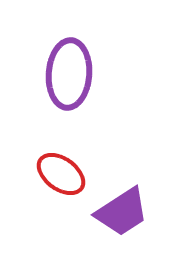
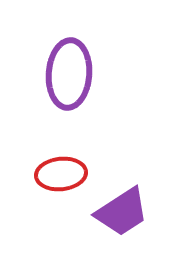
red ellipse: rotated 42 degrees counterclockwise
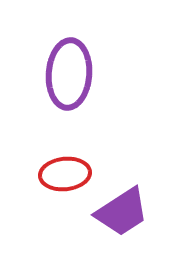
red ellipse: moved 4 px right
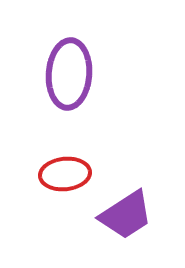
purple trapezoid: moved 4 px right, 3 px down
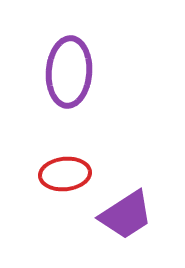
purple ellipse: moved 2 px up
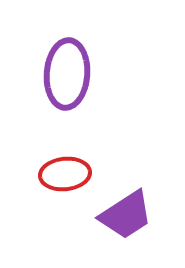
purple ellipse: moved 2 px left, 2 px down
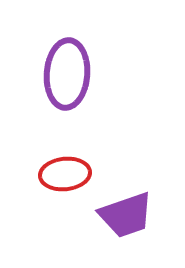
purple trapezoid: rotated 14 degrees clockwise
